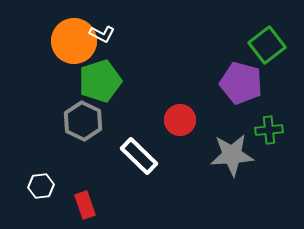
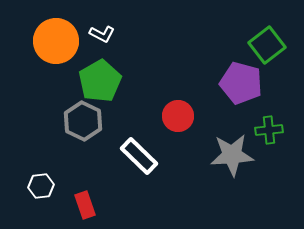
orange circle: moved 18 px left
green pentagon: rotated 12 degrees counterclockwise
red circle: moved 2 px left, 4 px up
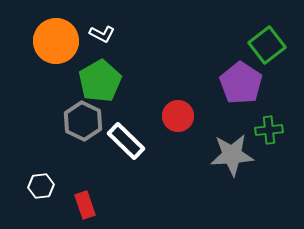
purple pentagon: rotated 18 degrees clockwise
white rectangle: moved 13 px left, 15 px up
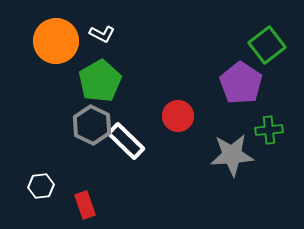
gray hexagon: moved 9 px right, 4 px down
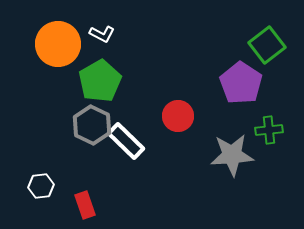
orange circle: moved 2 px right, 3 px down
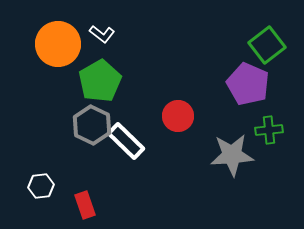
white L-shape: rotated 10 degrees clockwise
purple pentagon: moved 7 px right, 1 px down; rotated 9 degrees counterclockwise
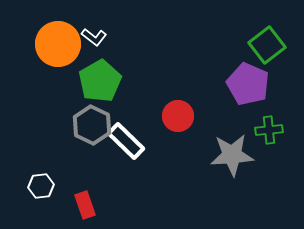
white L-shape: moved 8 px left, 3 px down
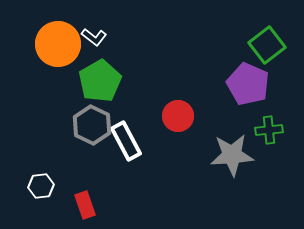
white rectangle: rotated 18 degrees clockwise
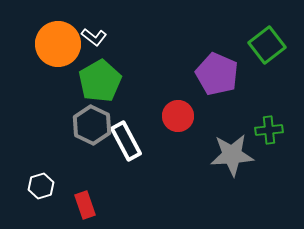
purple pentagon: moved 31 px left, 10 px up
white hexagon: rotated 10 degrees counterclockwise
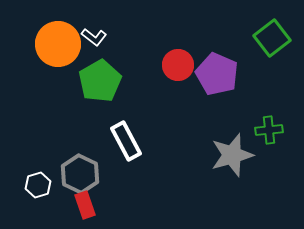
green square: moved 5 px right, 7 px up
red circle: moved 51 px up
gray hexagon: moved 12 px left, 49 px down
gray star: rotated 12 degrees counterclockwise
white hexagon: moved 3 px left, 1 px up
